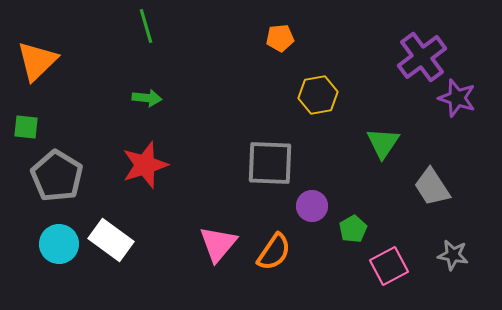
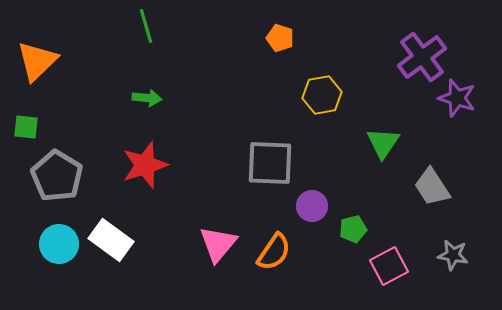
orange pentagon: rotated 24 degrees clockwise
yellow hexagon: moved 4 px right
green pentagon: rotated 16 degrees clockwise
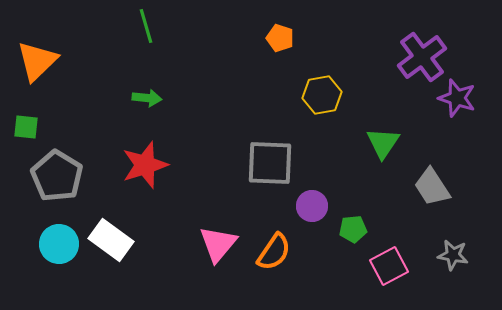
green pentagon: rotated 8 degrees clockwise
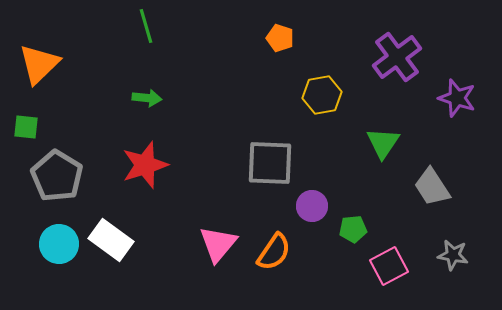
purple cross: moved 25 px left
orange triangle: moved 2 px right, 3 px down
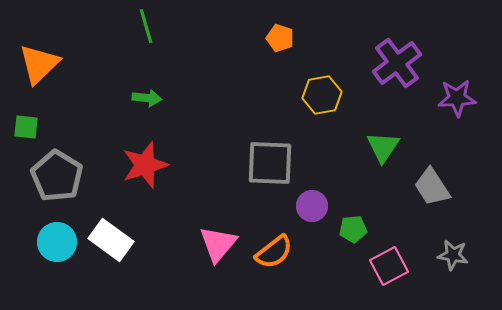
purple cross: moved 6 px down
purple star: rotated 21 degrees counterclockwise
green triangle: moved 4 px down
cyan circle: moved 2 px left, 2 px up
orange semicircle: rotated 18 degrees clockwise
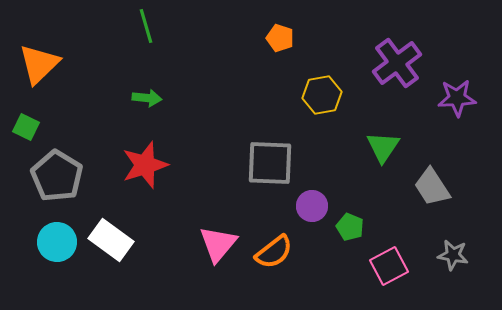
green square: rotated 20 degrees clockwise
green pentagon: moved 3 px left, 2 px up; rotated 28 degrees clockwise
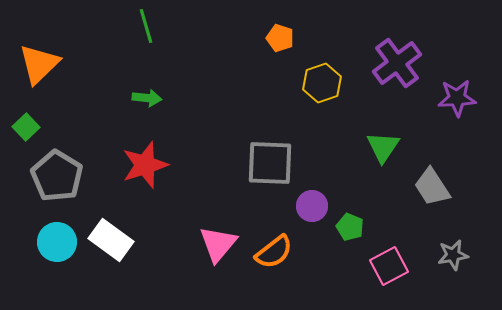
yellow hexagon: moved 12 px up; rotated 9 degrees counterclockwise
green square: rotated 20 degrees clockwise
gray star: rotated 20 degrees counterclockwise
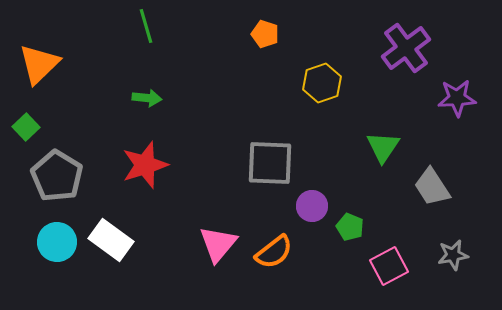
orange pentagon: moved 15 px left, 4 px up
purple cross: moved 9 px right, 15 px up
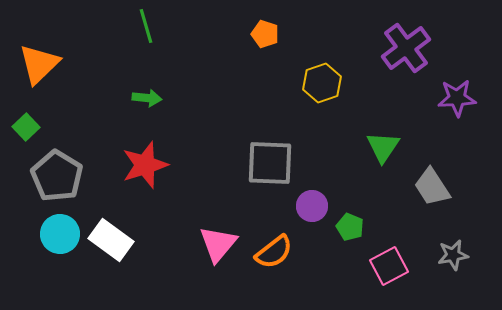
cyan circle: moved 3 px right, 8 px up
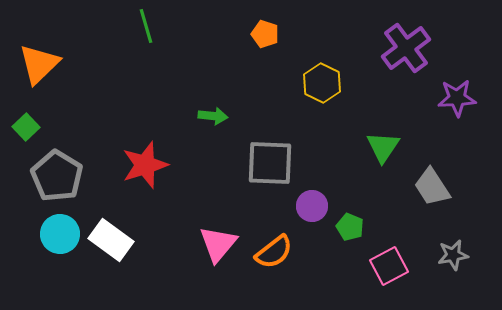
yellow hexagon: rotated 15 degrees counterclockwise
green arrow: moved 66 px right, 18 px down
